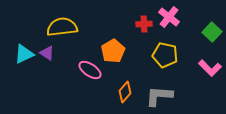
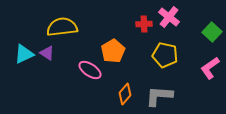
pink L-shape: rotated 100 degrees clockwise
orange diamond: moved 2 px down
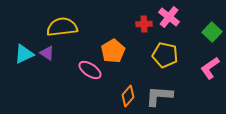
orange diamond: moved 3 px right, 2 px down
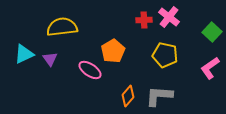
red cross: moved 4 px up
purple triangle: moved 3 px right, 6 px down; rotated 21 degrees clockwise
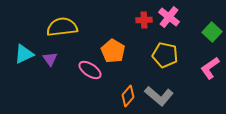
orange pentagon: rotated 10 degrees counterclockwise
gray L-shape: rotated 144 degrees counterclockwise
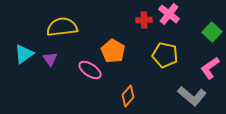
pink cross: moved 3 px up
cyan triangle: rotated 10 degrees counterclockwise
gray L-shape: moved 33 px right
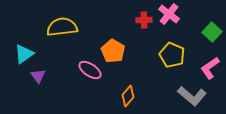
yellow pentagon: moved 7 px right; rotated 10 degrees clockwise
purple triangle: moved 12 px left, 17 px down
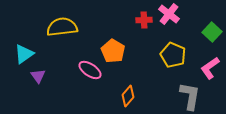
yellow pentagon: moved 1 px right
gray L-shape: moved 2 px left; rotated 120 degrees counterclockwise
